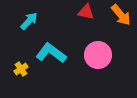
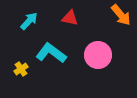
red triangle: moved 16 px left, 6 px down
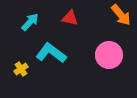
cyan arrow: moved 1 px right, 1 px down
pink circle: moved 11 px right
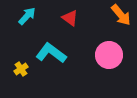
red triangle: rotated 24 degrees clockwise
cyan arrow: moved 3 px left, 6 px up
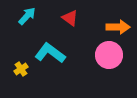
orange arrow: moved 3 px left, 12 px down; rotated 50 degrees counterclockwise
cyan L-shape: moved 1 px left
